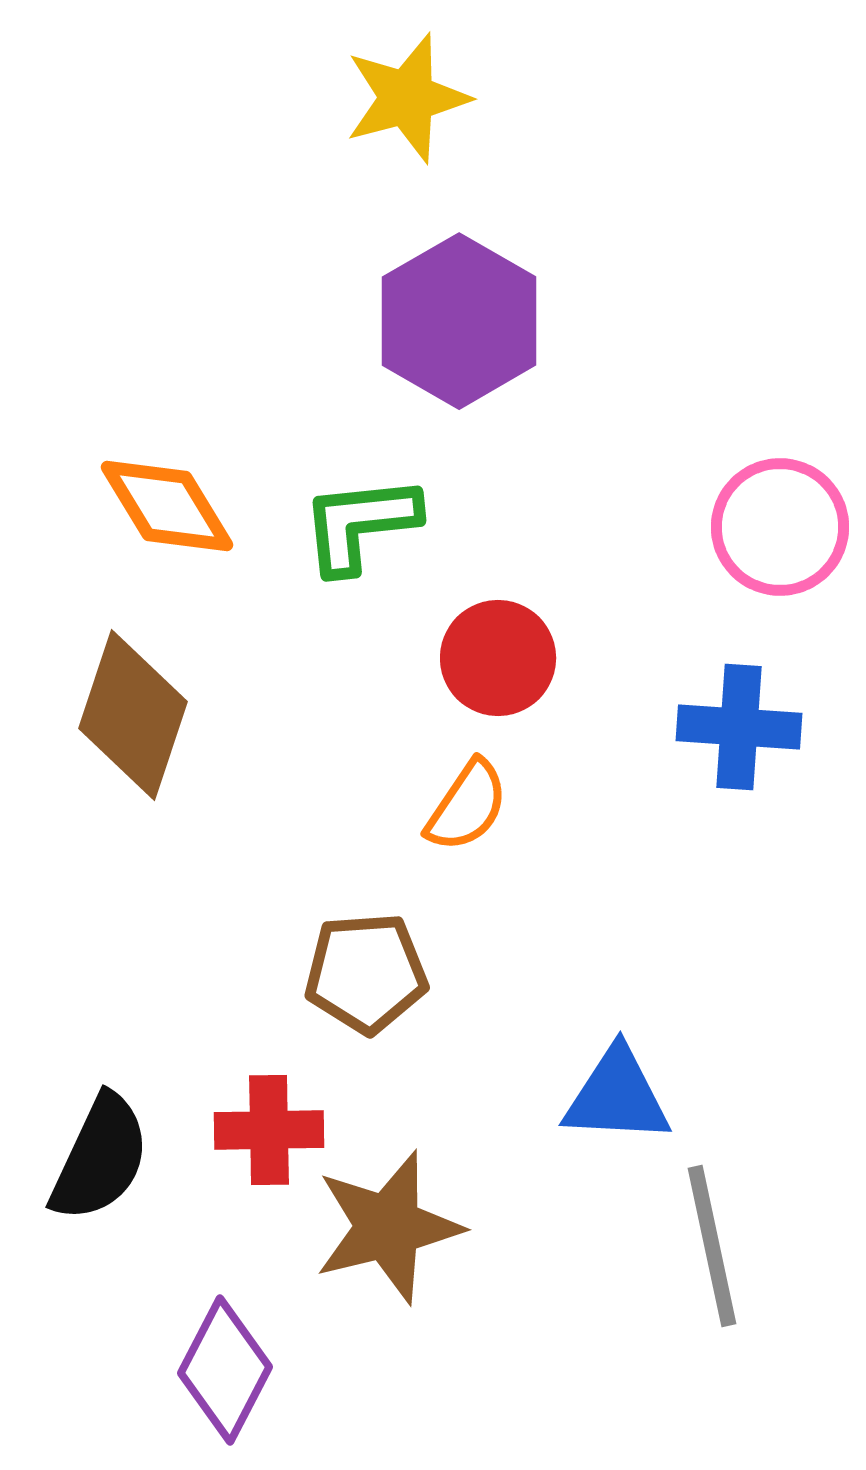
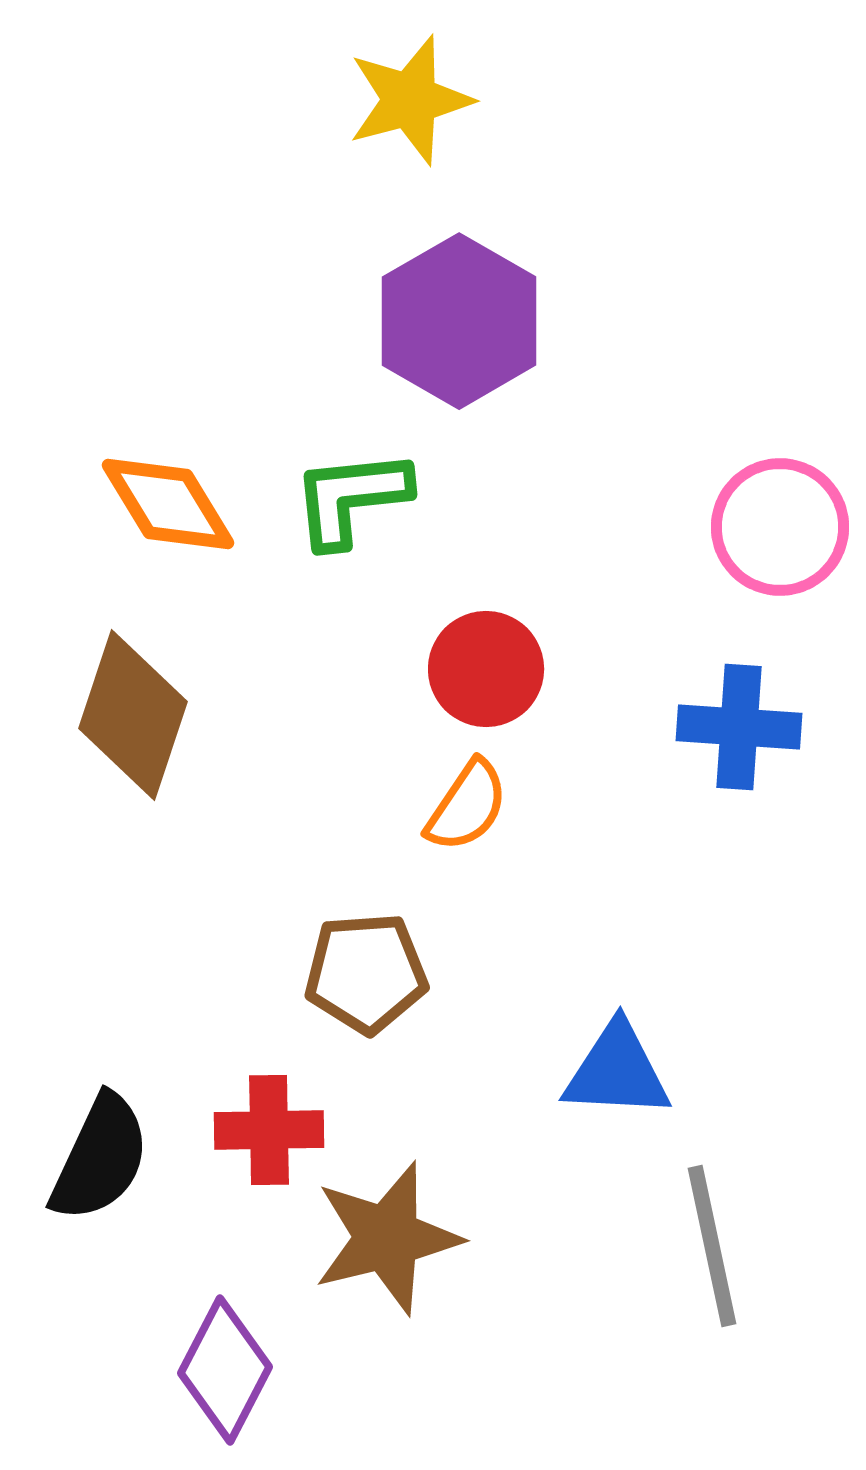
yellow star: moved 3 px right, 2 px down
orange diamond: moved 1 px right, 2 px up
green L-shape: moved 9 px left, 26 px up
red circle: moved 12 px left, 11 px down
blue triangle: moved 25 px up
brown star: moved 1 px left, 11 px down
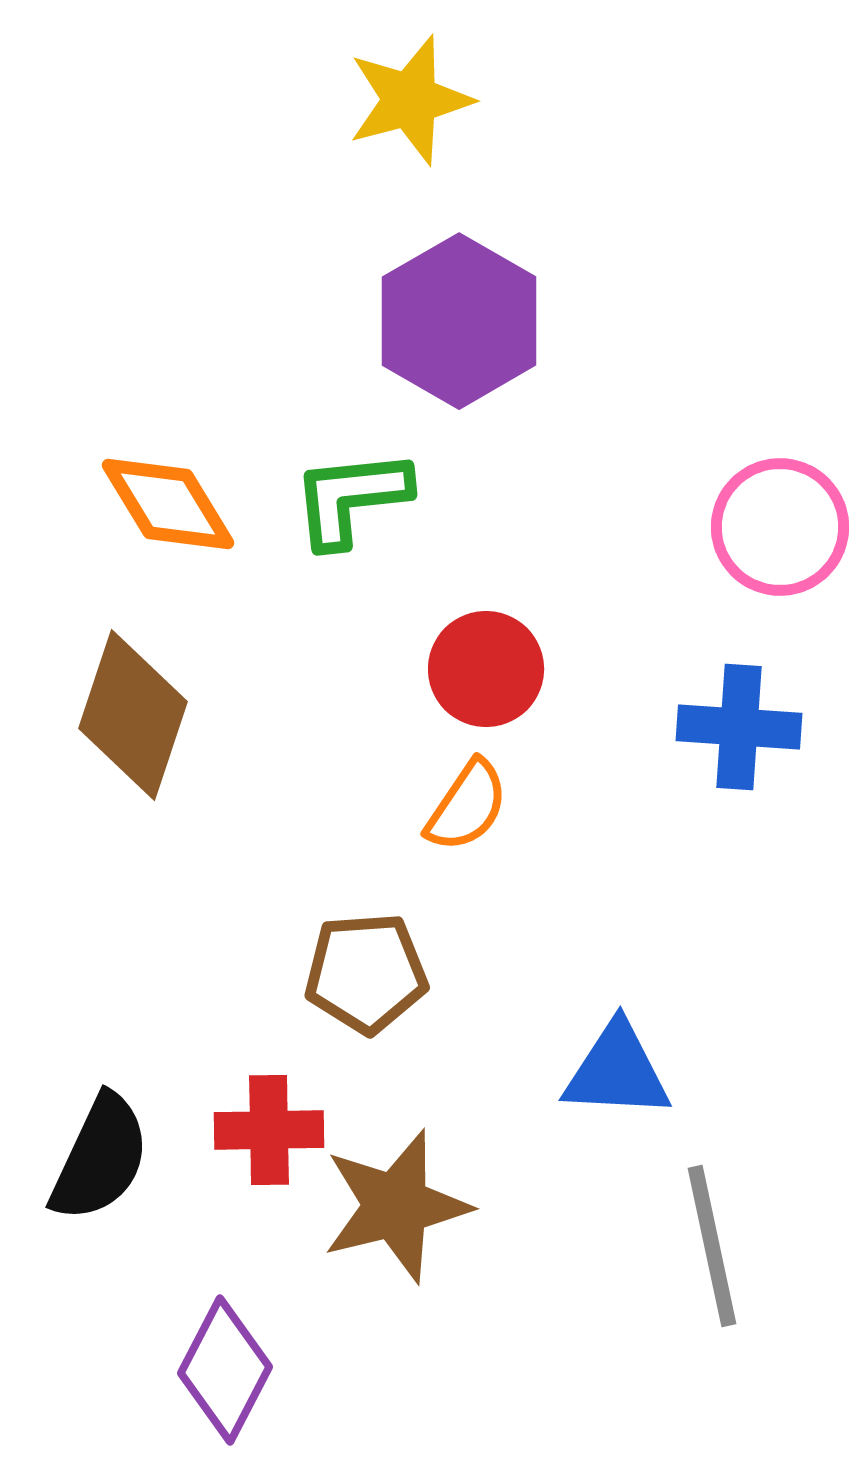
brown star: moved 9 px right, 32 px up
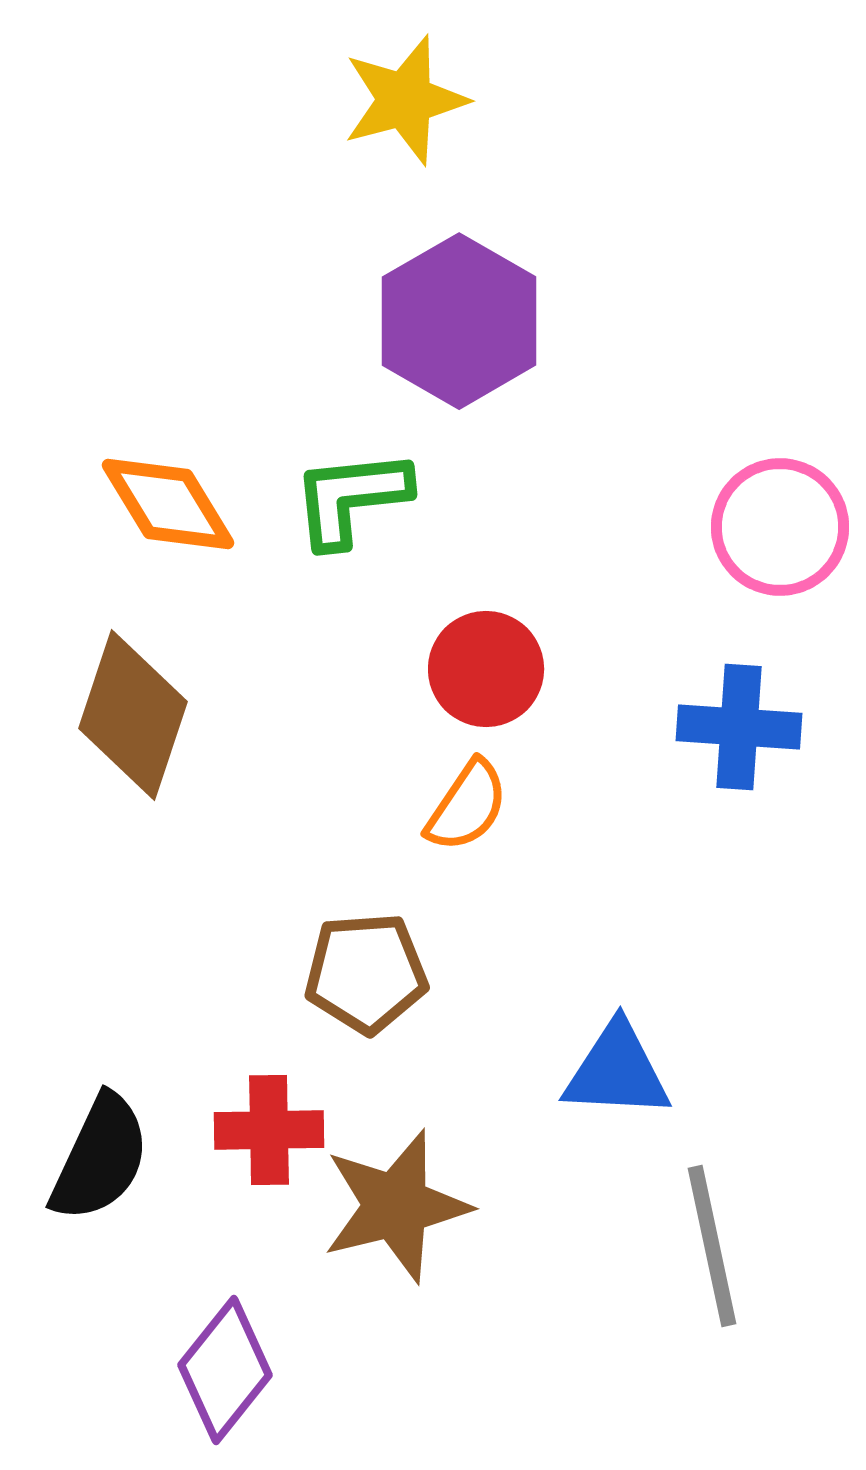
yellow star: moved 5 px left
purple diamond: rotated 11 degrees clockwise
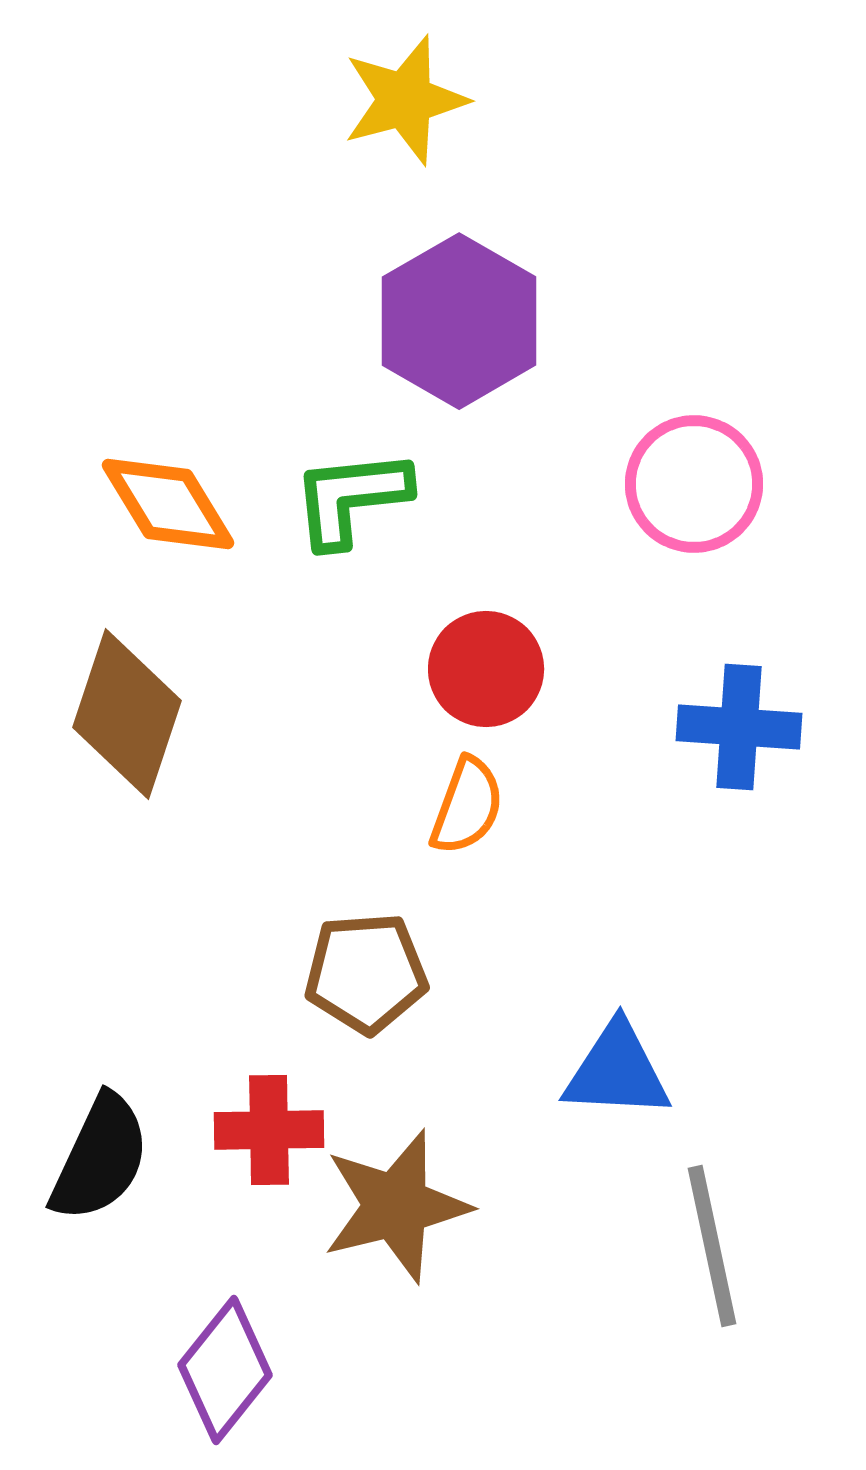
pink circle: moved 86 px left, 43 px up
brown diamond: moved 6 px left, 1 px up
orange semicircle: rotated 14 degrees counterclockwise
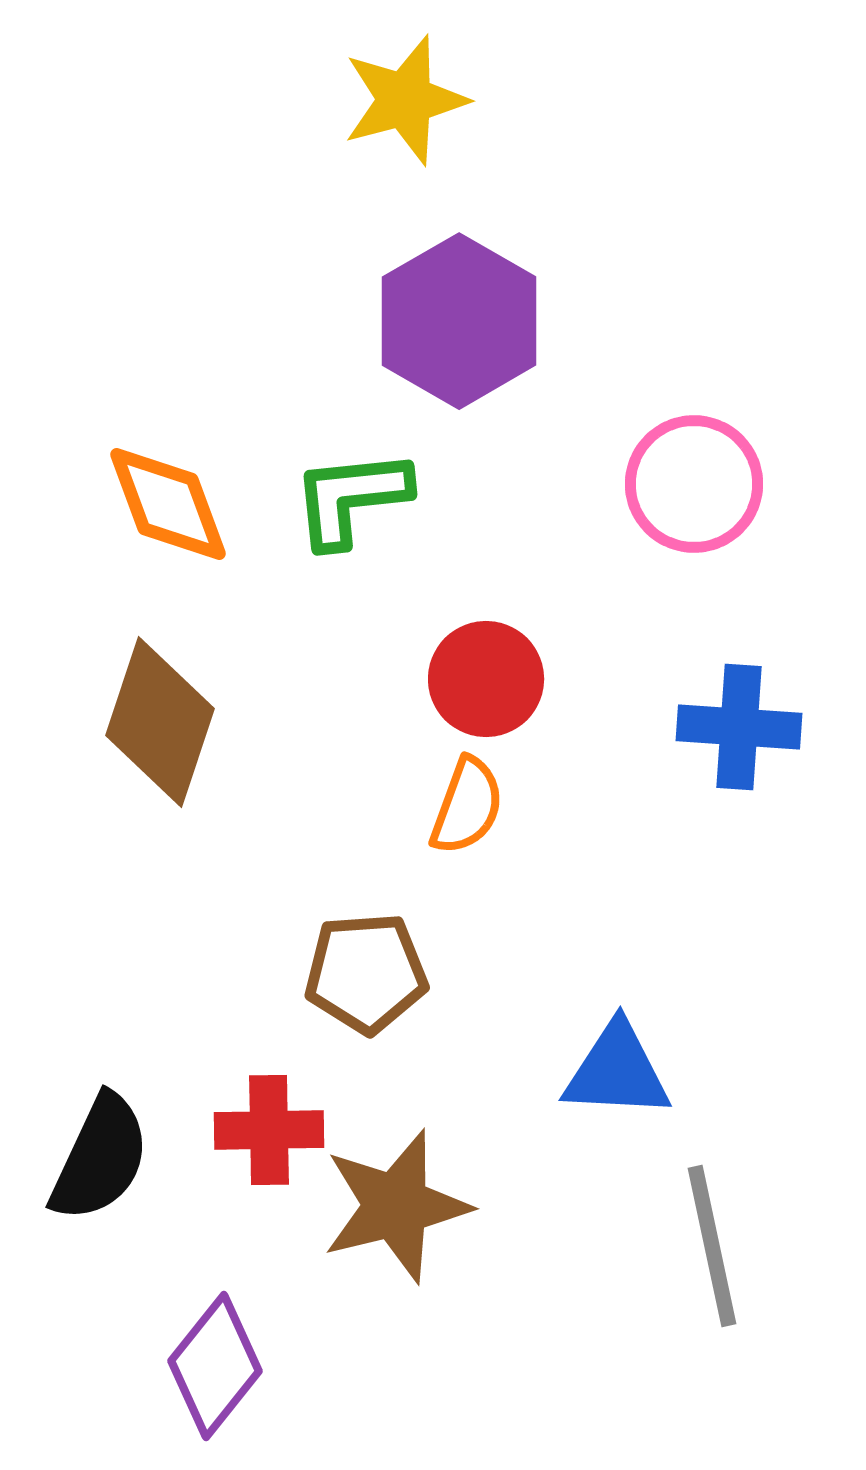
orange diamond: rotated 11 degrees clockwise
red circle: moved 10 px down
brown diamond: moved 33 px right, 8 px down
purple diamond: moved 10 px left, 4 px up
